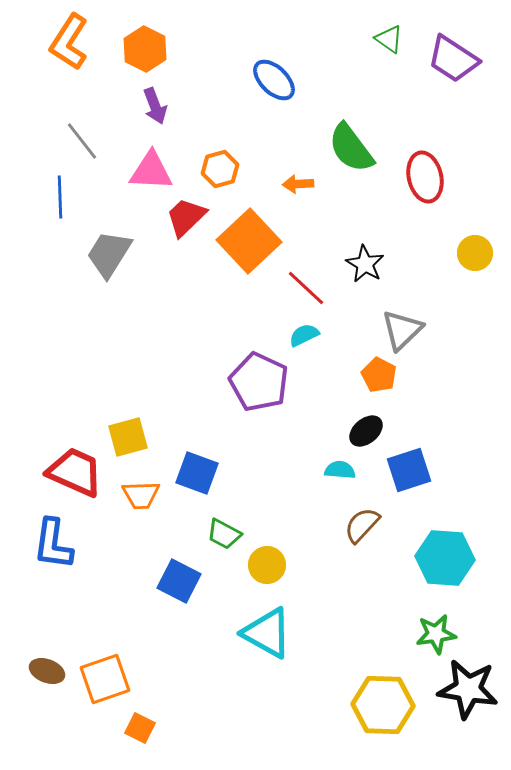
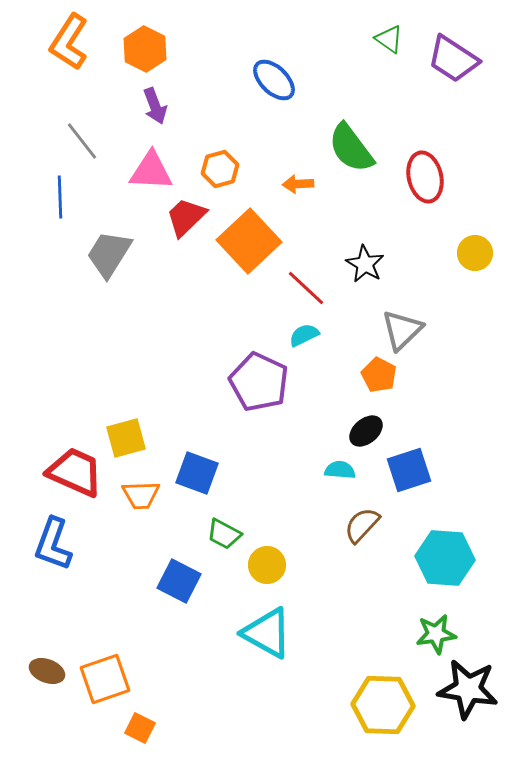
yellow square at (128, 437): moved 2 px left, 1 px down
blue L-shape at (53, 544): rotated 12 degrees clockwise
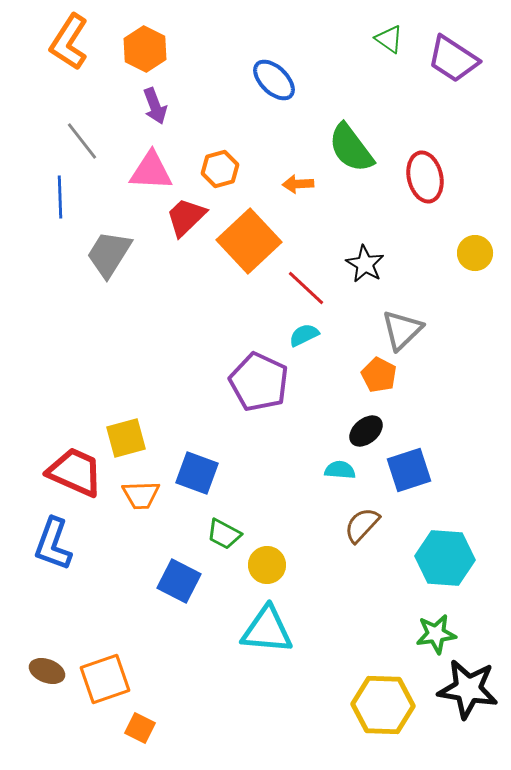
cyan triangle at (267, 633): moved 3 px up; rotated 24 degrees counterclockwise
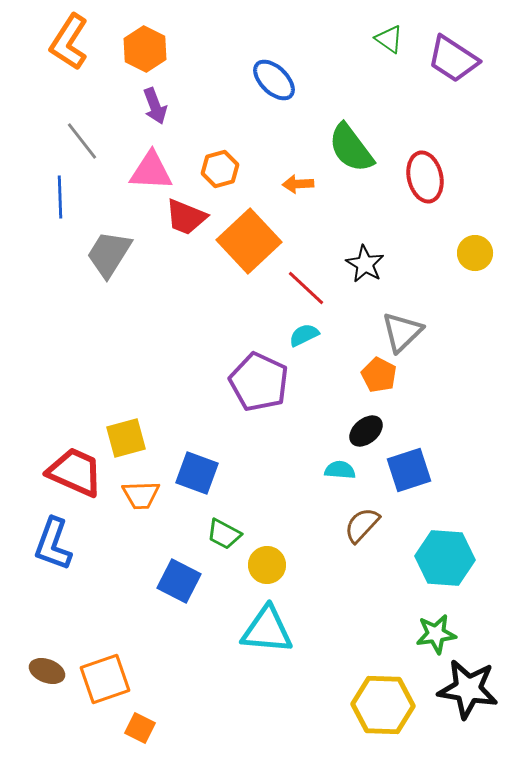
red trapezoid at (186, 217): rotated 114 degrees counterclockwise
gray triangle at (402, 330): moved 2 px down
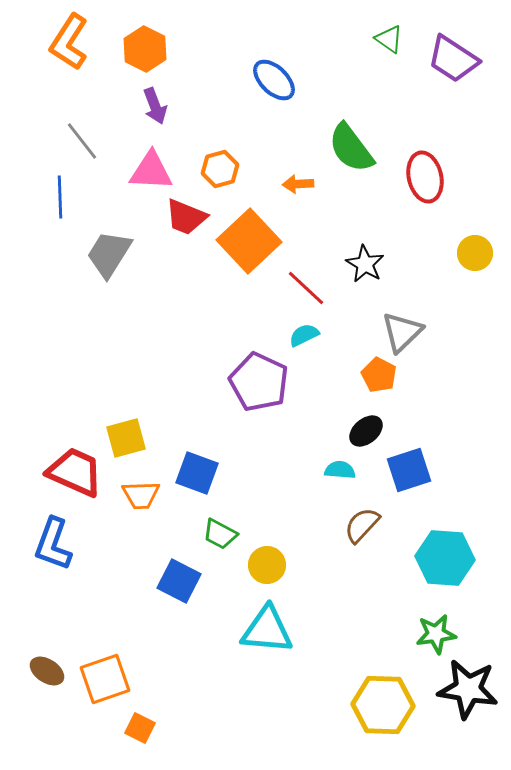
green trapezoid at (224, 534): moved 4 px left
brown ellipse at (47, 671): rotated 12 degrees clockwise
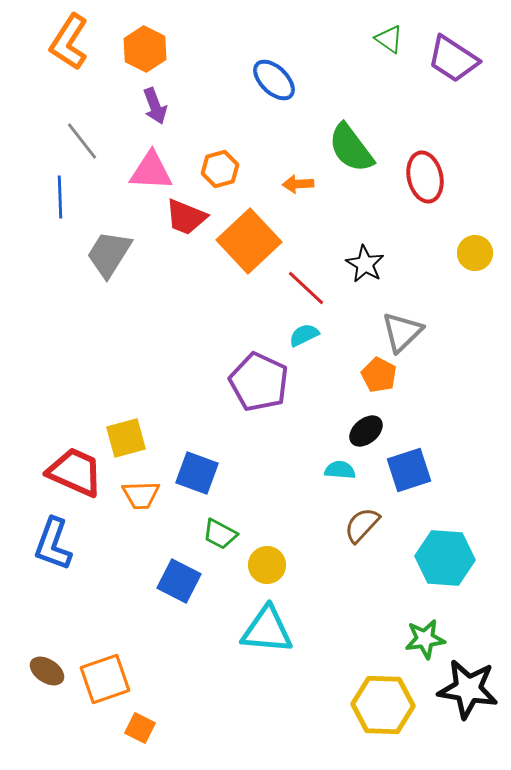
green star at (436, 634): moved 11 px left, 5 px down
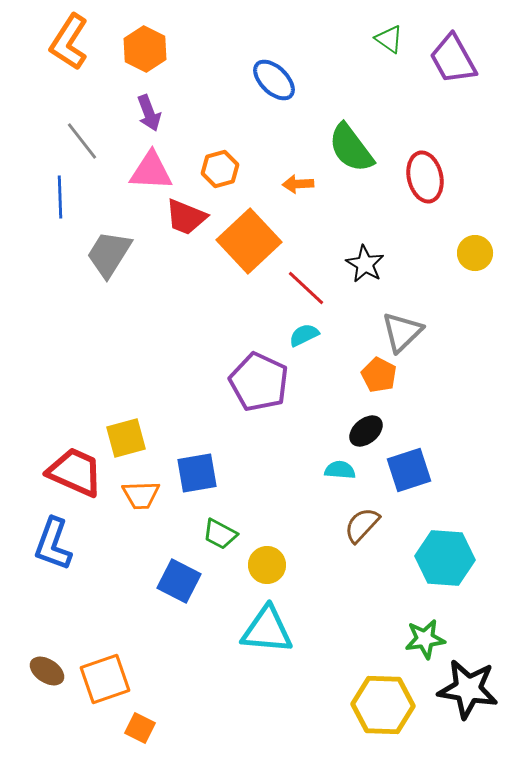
purple trapezoid at (453, 59): rotated 28 degrees clockwise
purple arrow at (155, 106): moved 6 px left, 7 px down
blue square at (197, 473): rotated 30 degrees counterclockwise
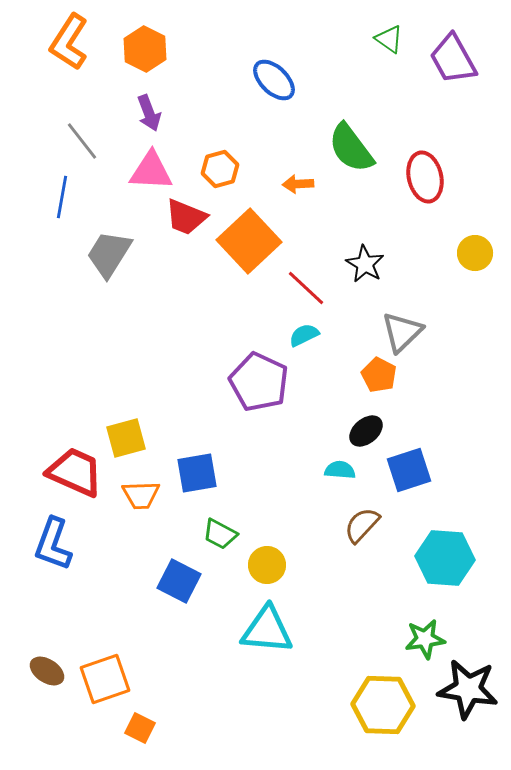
blue line at (60, 197): moved 2 px right; rotated 12 degrees clockwise
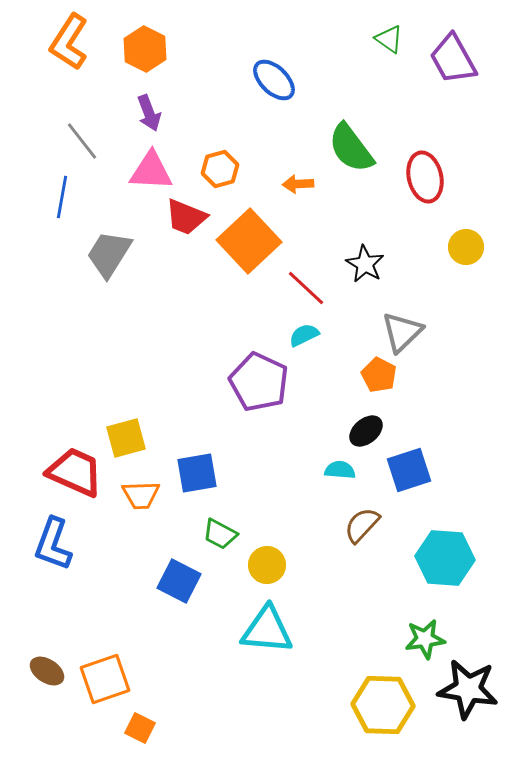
yellow circle at (475, 253): moved 9 px left, 6 px up
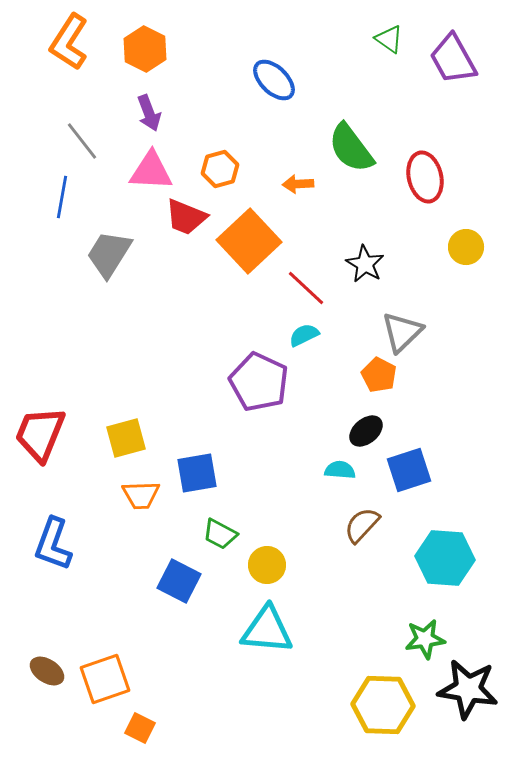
red trapezoid at (75, 472): moved 35 px left, 38 px up; rotated 92 degrees counterclockwise
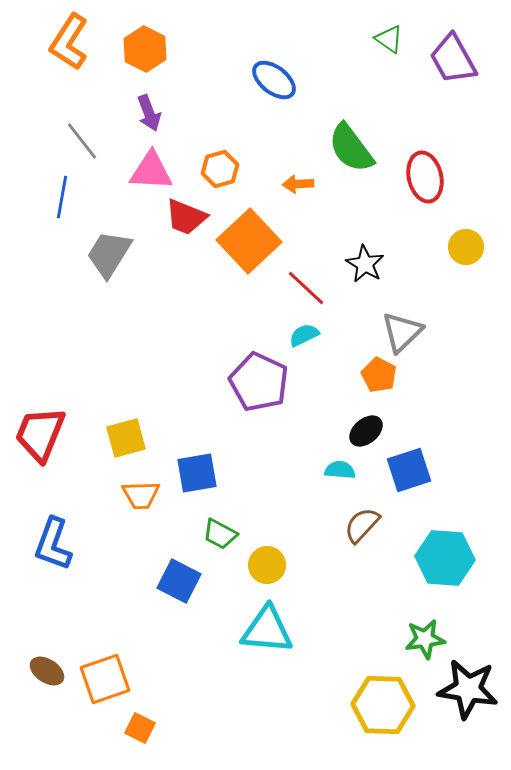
blue ellipse at (274, 80): rotated 6 degrees counterclockwise
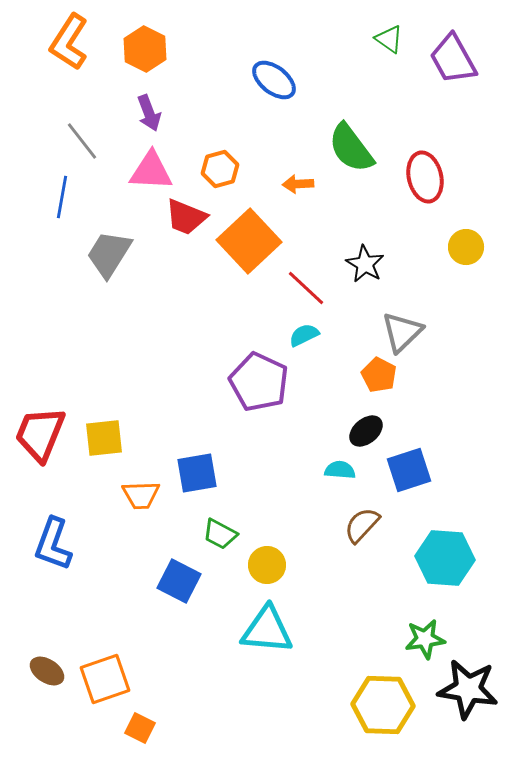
yellow square at (126, 438): moved 22 px left; rotated 9 degrees clockwise
